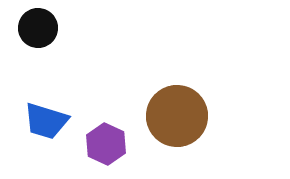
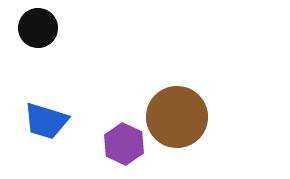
brown circle: moved 1 px down
purple hexagon: moved 18 px right
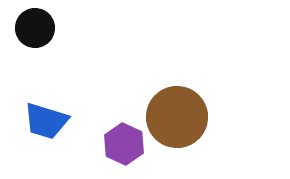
black circle: moved 3 px left
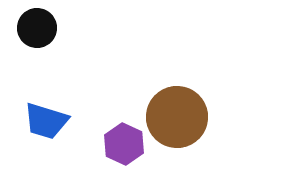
black circle: moved 2 px right
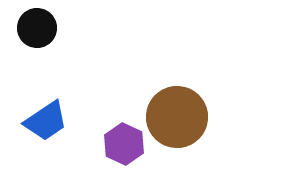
blue trapezoid: rotated 51 degrees counterclockwise
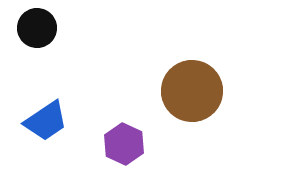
brown circle: moved 15 px right, 26 px up
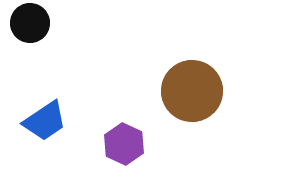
black circle: moved 7 px left, 5 px up
blue trapezoid: moved 1 px left
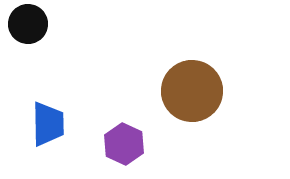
black circle: moved 2 px left, 1 px down
blue trapezoid: moved 3 px right, 3 px down; rotated 57 degrees counterclockwise
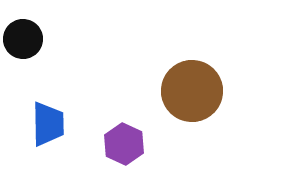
black circle: moved 5 px left, 15 px down
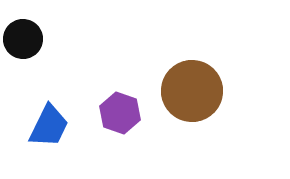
blue trapezoid: moved 1 px right, 2 px down; rotated 27 degrees clockwise
purple hexagon: moved 4 px left, 31 px up; rotated 6 degrees counterclockwise
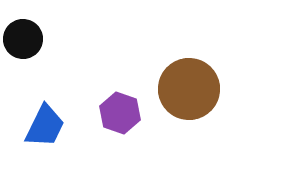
brown circle: moved 3 px left, 2 px up
blue trapezoid: moved 4 px left
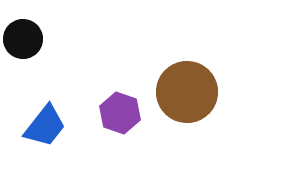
brown circle: moved 2 px left, 3 px down
blue trapezoid: rotated 12 degrees clockwise
